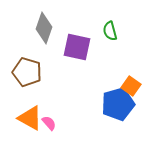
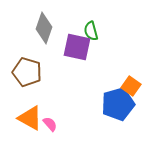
green semicircle: moved 19 px left
pink semicircle: moved 1 px right, 1 px down
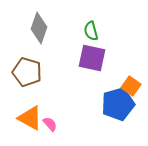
gray diamond: moved 5 px left
purple square: moved 15 px right, 11 px down
